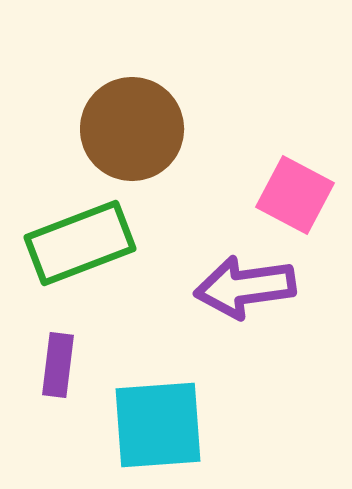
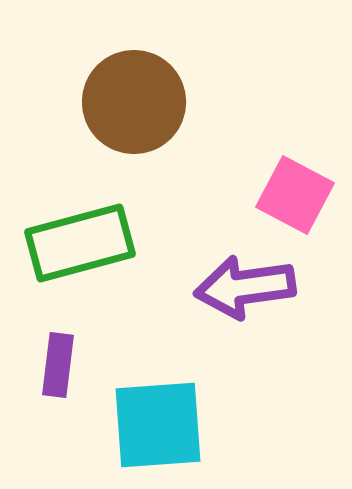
brown circle: moved 2 px right, 27 px up
green rectangle: rotated 6 degrees clockwise
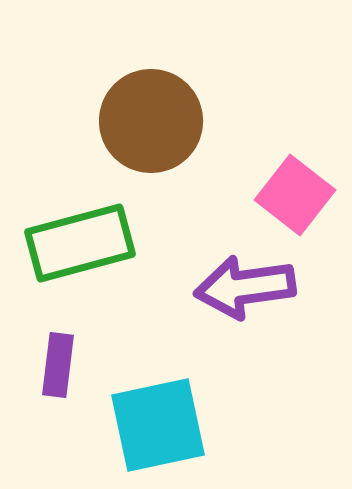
brown circle: moved 17 px right, 19 px down
pink square: rotated 10 degrees clockwise
cyan square: rotated 8 degrees counterclockwise
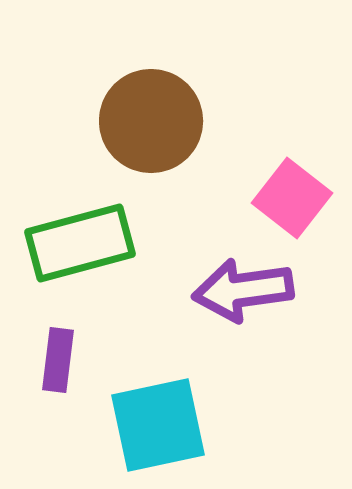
pink square: moved 3 px left, 3 px down
purple arrow: moved 2 px left, 3 px down
purple rectangle: moved 5 px up
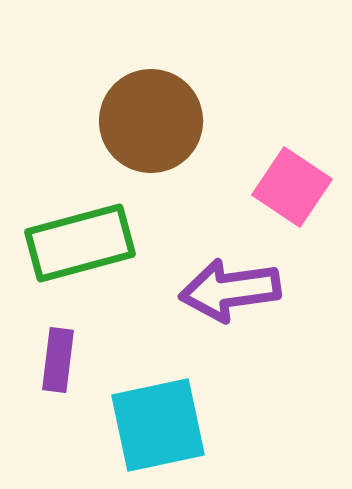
pink square: moved 11 px up; rotated 4 degrees counterclockwise
purple arrow: moved 13 px left
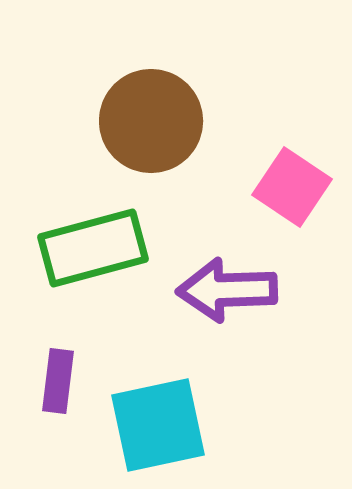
green rectangle: moved 13 px right, 5 px down
purple arrow: moved 3 px left; rotated 6 degrees clockwise
purple rectangle: moved 21 px down
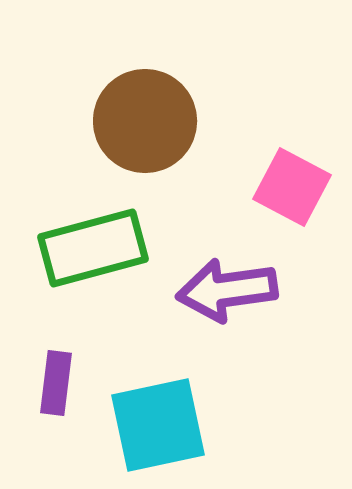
brown circle: moved 6 px left
pink square: rotated 6 degrees counterclockwise
purple arrow: rotated 6 degrees counterclockwise
purple rectangle: moved 2 px left, 2 px down
